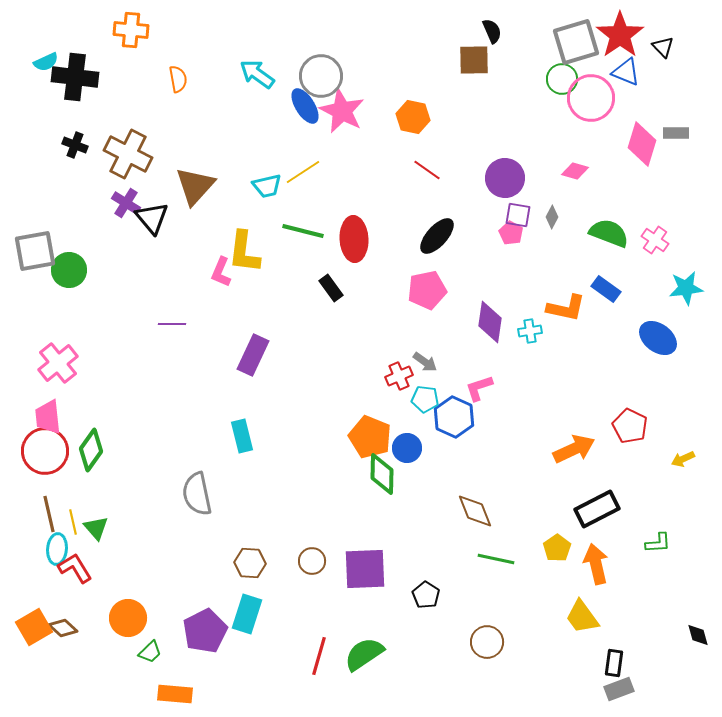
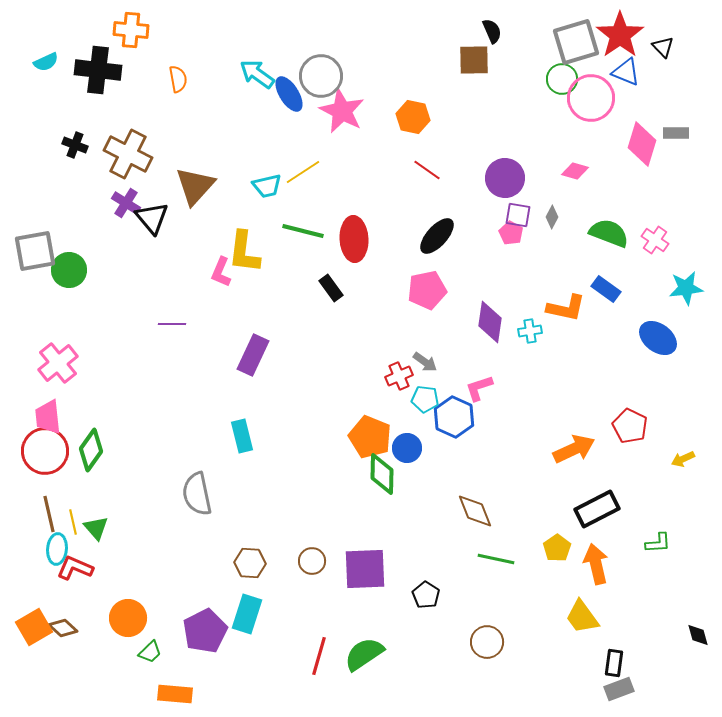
black cross at (75, 77): moved 23 px right, 7 px up
blue ellipse at (305, 106): moved 16 px left, 12 px up
red L-shape at (75, 568): rotated 36 degrees counterclockwise
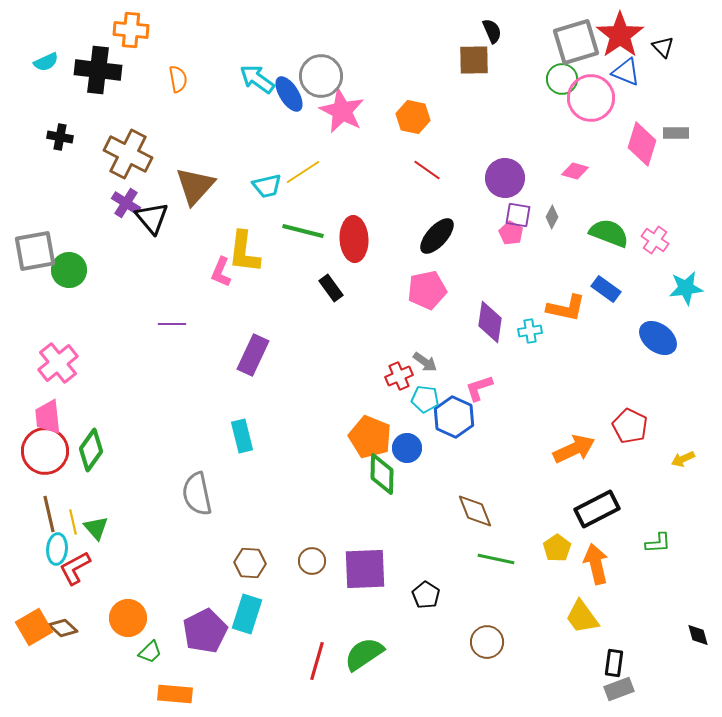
cyan arrow at (257, 74): moved 5 px down
black cross at (75, 145): moved 15 px left, 8 px up; rotated 10 degrees counterclockwise
red L-shape at (75, 568): rotated 51 degrees counterclockwise
red line at (319, 656): moved 2 px left, 5 px down
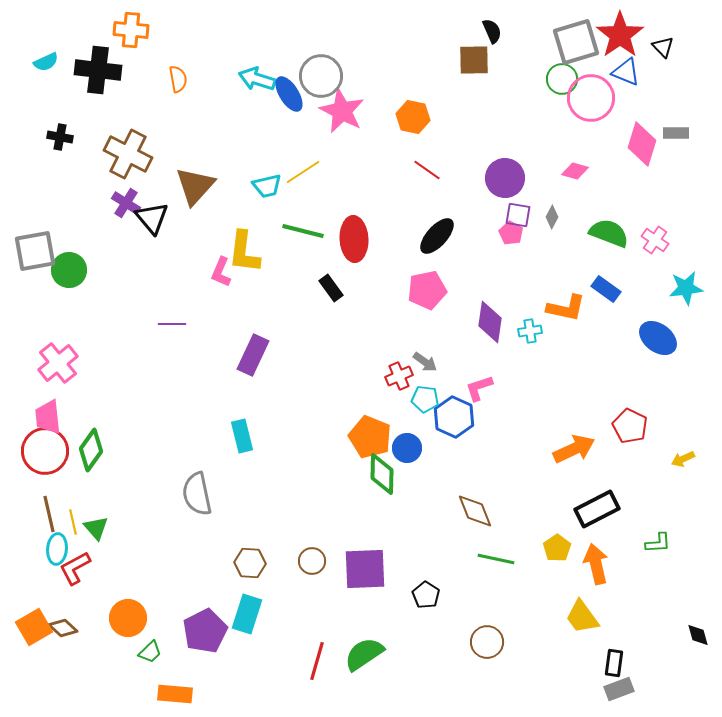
cyan arrow at (257, 79): rotated 18 degrees counterclockwise
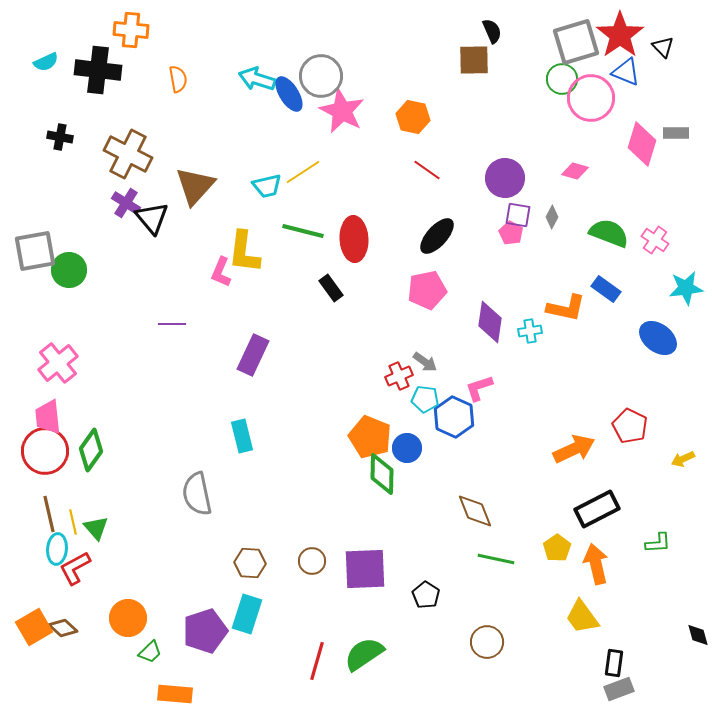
purple pentagon at (205, 631): rotated 9 degrees clockwise
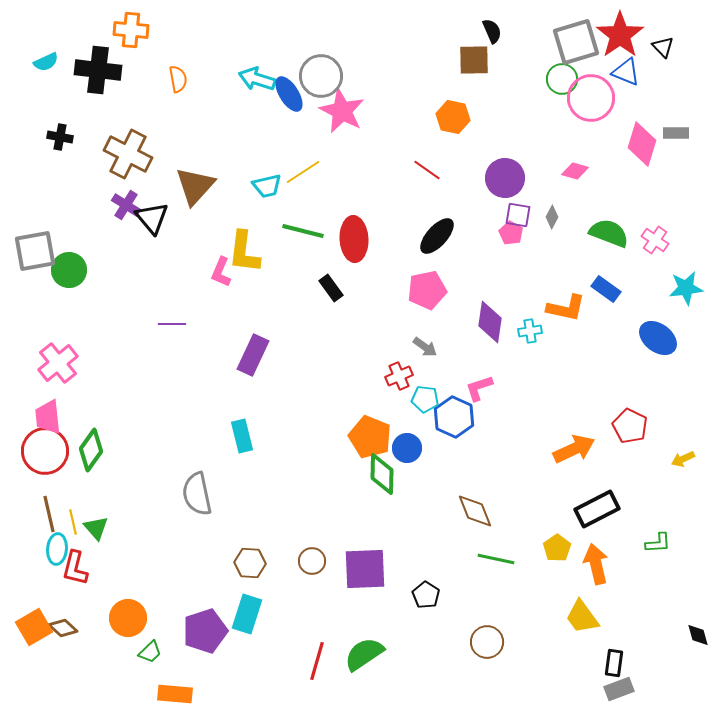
orange hexagon at (413, 117): moved 40 px right
purple cross at (126, 203): moved 2 px down
gray arrow at (425, 362): moved 15 px up
red L-shape at (75, 568): rotated 48 degrees counterclockwise
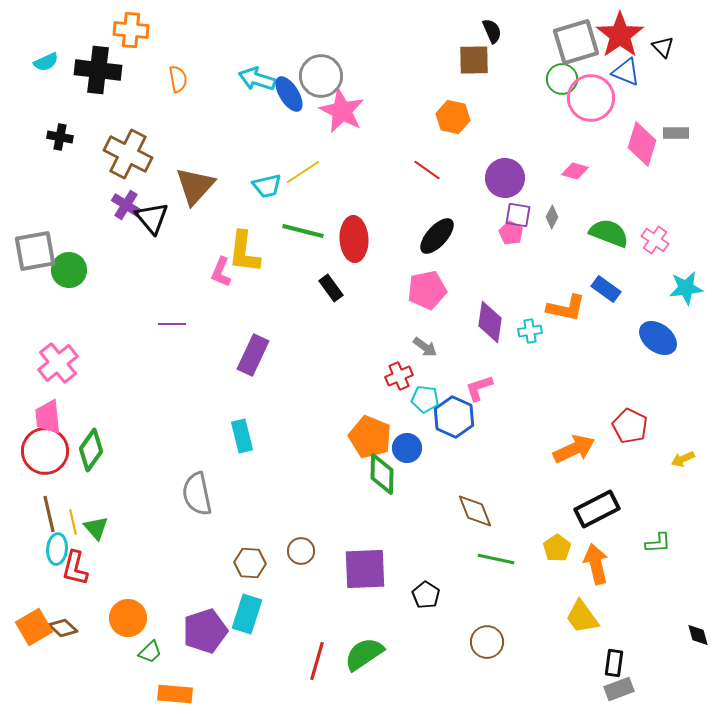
brown circle at (312, 561): moved 11 px left, 10 px up
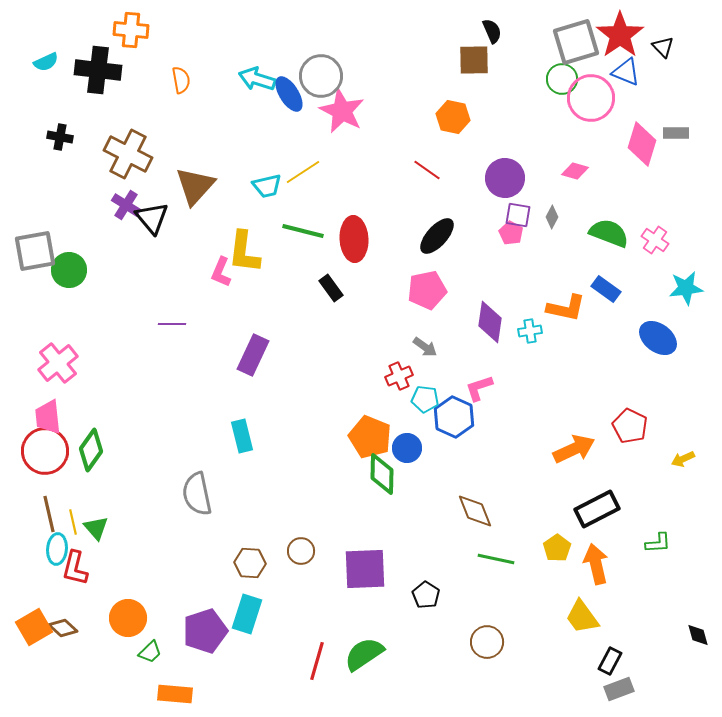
orange semicircle at (178, 79): moved 3 px right, 1 px down
black rectangle at (614, 663): moved 4 px left, 2 px up; rotated 20 degrees clockwise
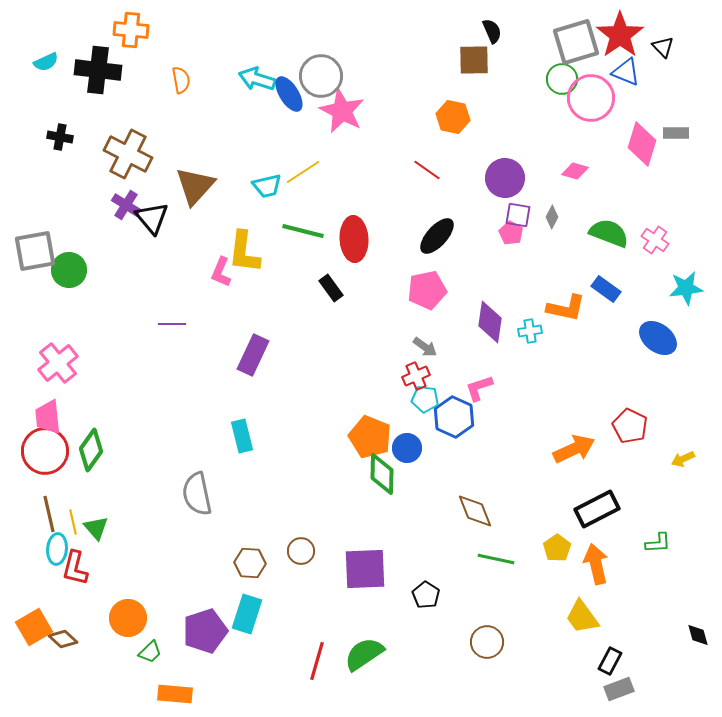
red cross at (399, 376): moved 17 px right
brown diamond at (63, 628): moved 11 px down
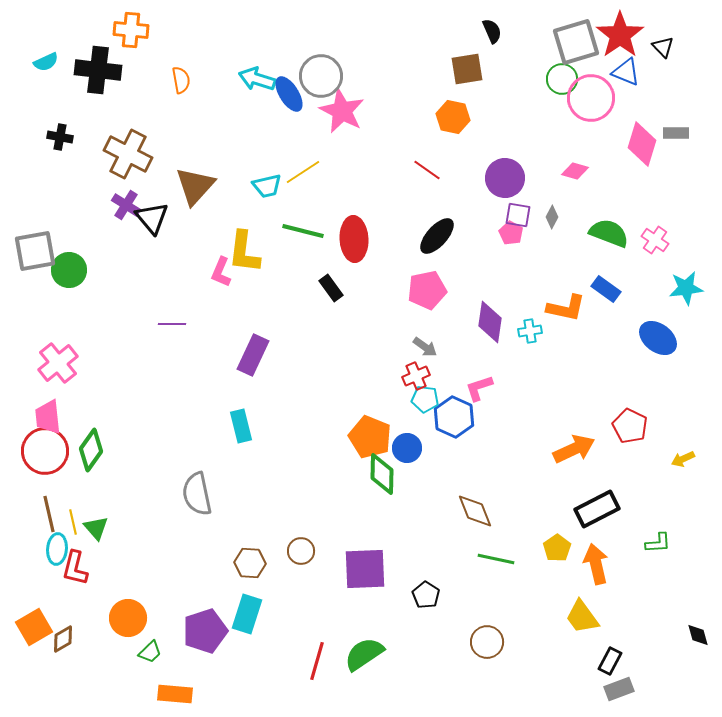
brown square at (474, 60): moved 7 px left, 9 px down; rotated 8 degrees counterclockwise
cyan rectangle at (242, 436): moved 1 px left, 10 px up
brown diamond at (63, 639): rotated 72 degrees counterclockwise
